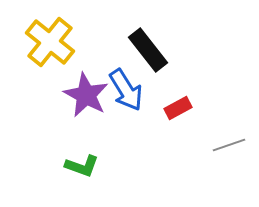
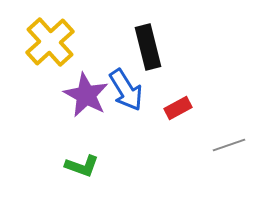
yellow cross: rotated 9 degrees clockwise
black rectangle: moved 3 px up; rotated 24 degrees clockwise
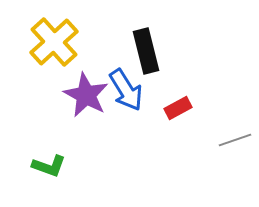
yellow cross: moved 4 px right
black rectangle: moved 2 px left, 4 px down
gray line: moved 6 px right, 5 px up
green L-shape: moved 33 px left
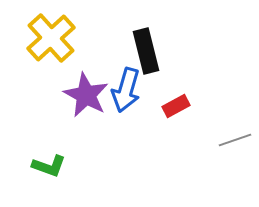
yellow cross: moved 3 px left, 4 px up
blue arrow: rotated 48 degrees clockwise
red rectangle: moved 2 px left, 2 px up
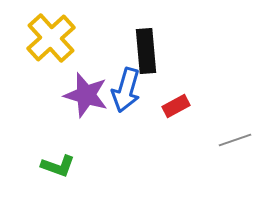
black rectangle: rotated 9 degrees clockwise
purple star: rotated 12 degrees counterclockwise
green L-shape: moved 9 px right
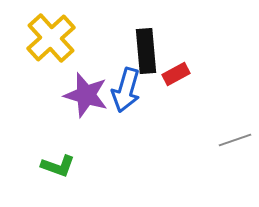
red rectangle: moved 32 px up
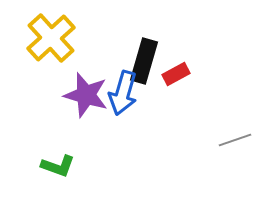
black rectangle: moved 2 px left, 10 px down; rotated 21 degrees clockwise
blue arrow: moved 3 px left, 3 px down
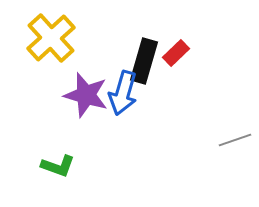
red rectangle: moved 21 px up; rotated 16 degrees counterclockwise
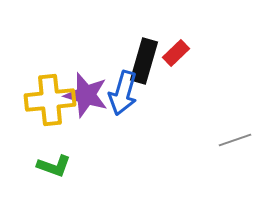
yellow cross: moved 1 px left, 62 px down; rotated 36 degrees clockwise
green L-shape: moved 4 px left
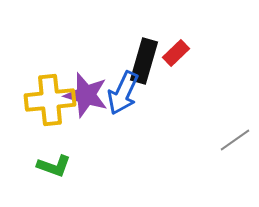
blue arrow: rotated 9 degrees clockwise
gray line: rotated 16 degrees counterclockwise
